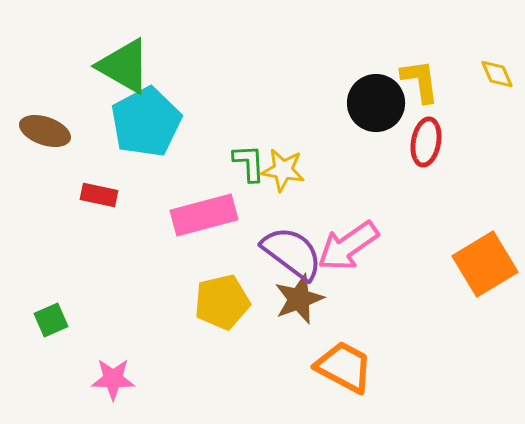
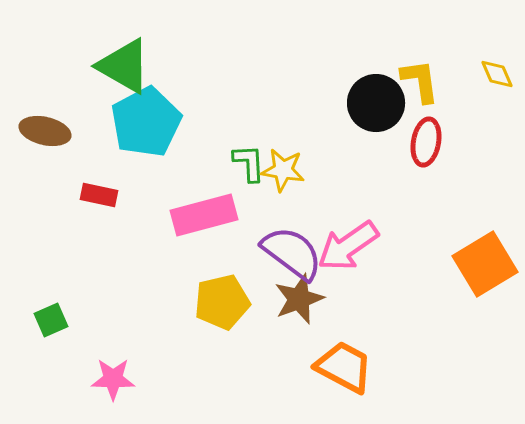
brown ellipse: rotated 6 degrees counterclockwise
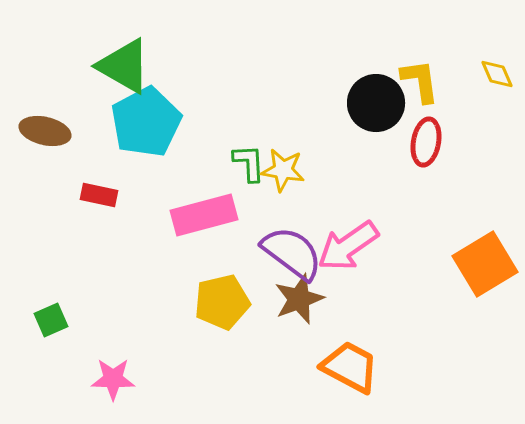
orange trapezoid: moved 6 px right
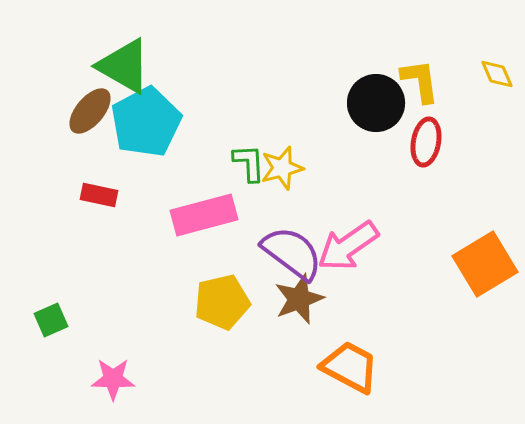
brown ellipse: moved 45 px right, 20 px up; rotated 63 degrees counterclockwise
yellow star: moved 1 px left, 2 px up; rotated 24 degrees counterclockwise
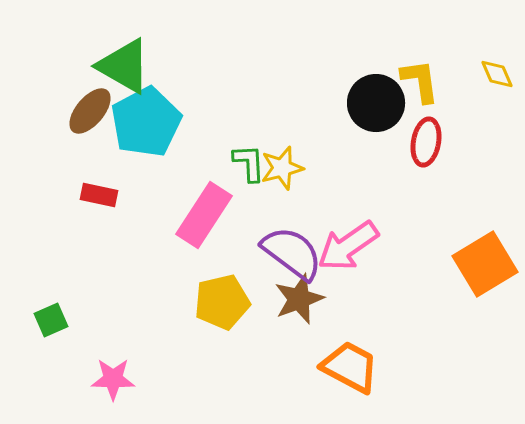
pink rectangle: rotated 42 degrees counterclockwise
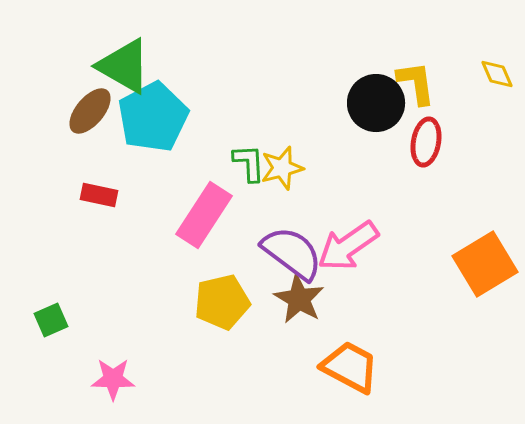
yellow L-shape: moved 4 px left, 2 px down
cyan pentagon: moved 7 px right, 5 px up
brown star: rotated 21 degrees counterclockwise
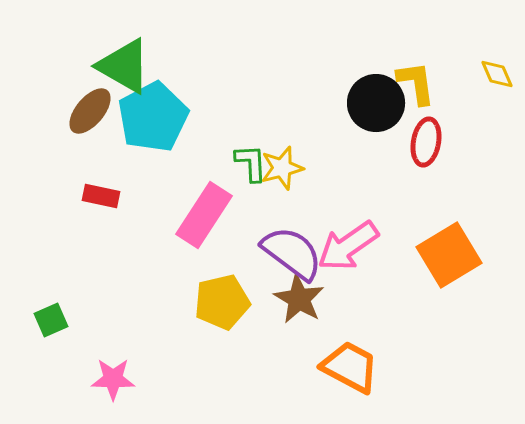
green L-shape: moved 2 px right
red rectangle: moved 2 px right, 1 px down
orange square: moved 36 px left, 9 px up
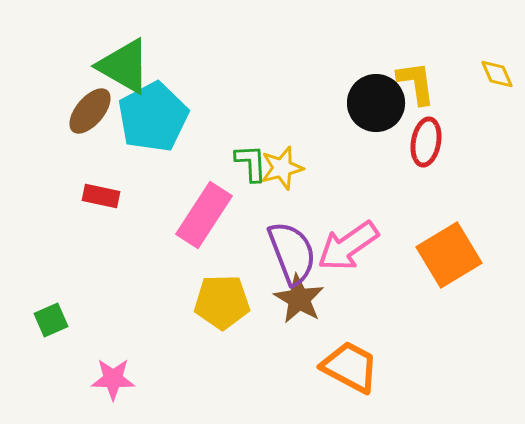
purple semicircle: rotated 32 degrees clockwise
yellow pentagon: rotated 12 degrees clockwise
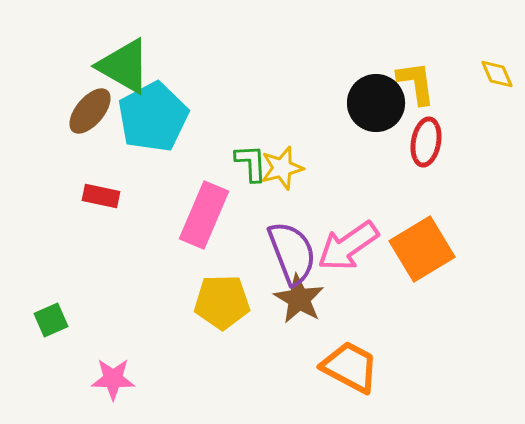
pink rectangle: rotated 10 degrees counterclockwise
orange square: moved 27 px left, 6 px up
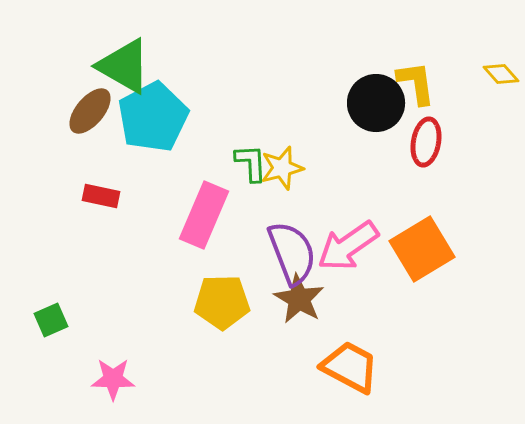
yellow diamond: moved 4 px right; rotated 18 degrees counterclockwise
